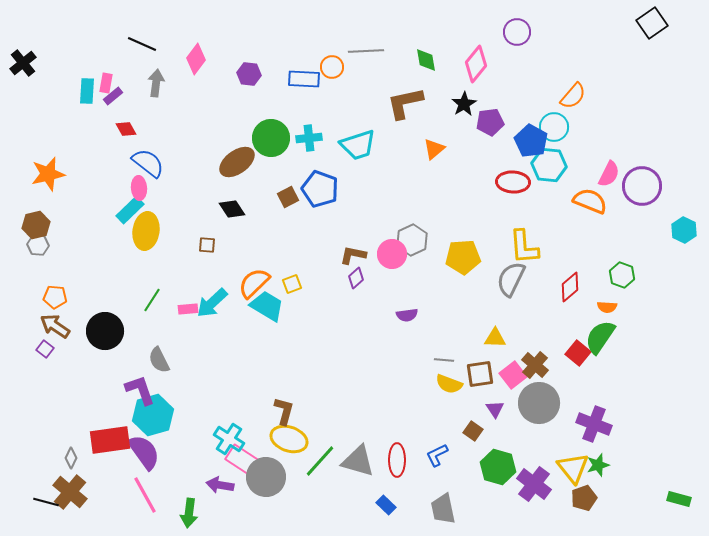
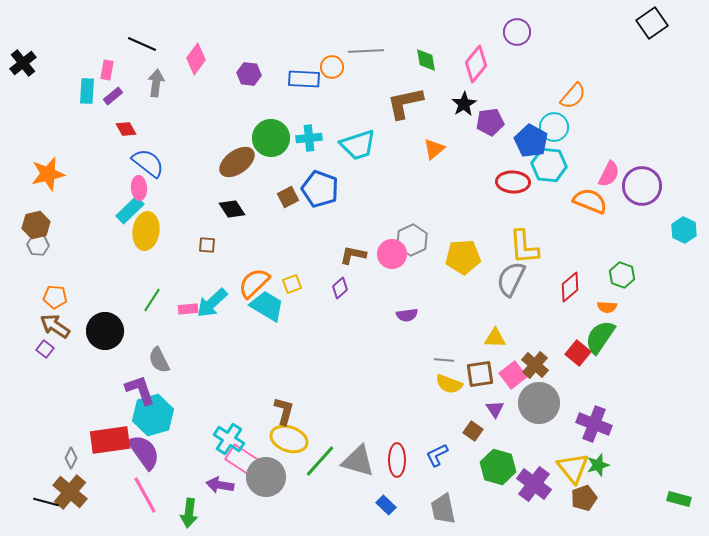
pink rectangle at (106, 83): moved 1 px right, 13 px up
purple diamond at (356, 278): moved 16 px left, 10 px down
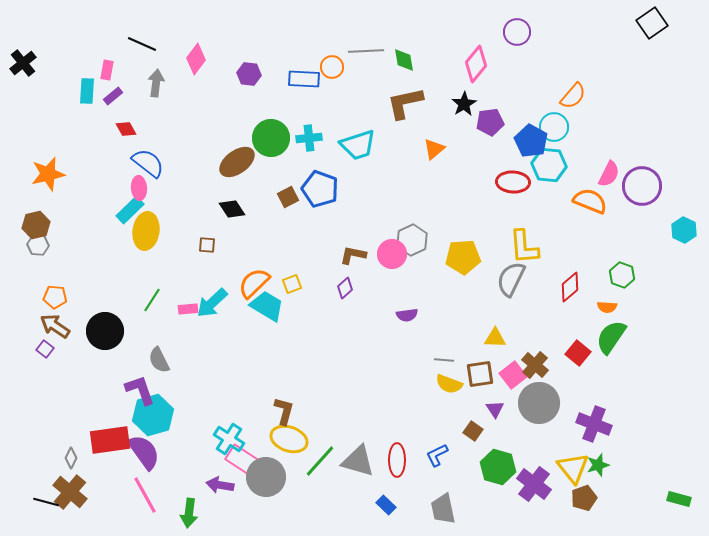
green diamond at (426, 60): moved 22 px left
purple diamond at (340, 288): moved 5 px right
green semicircle at (600, 337): moved 11 px right
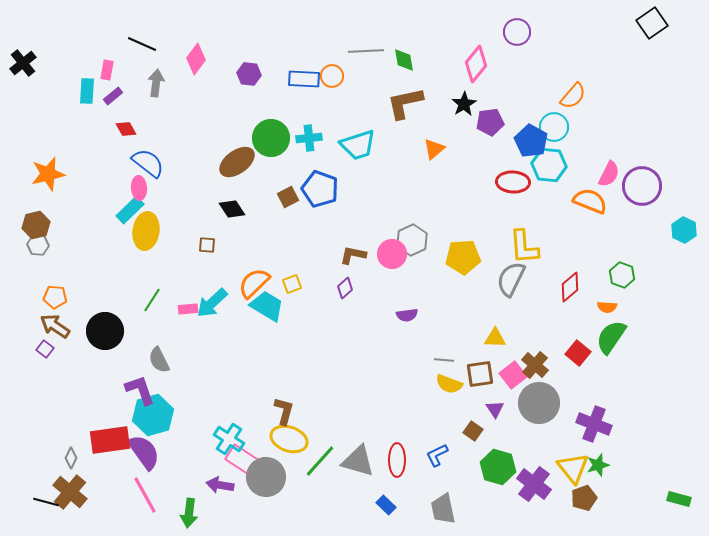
orange circle at (332, 67): moved 9 px down
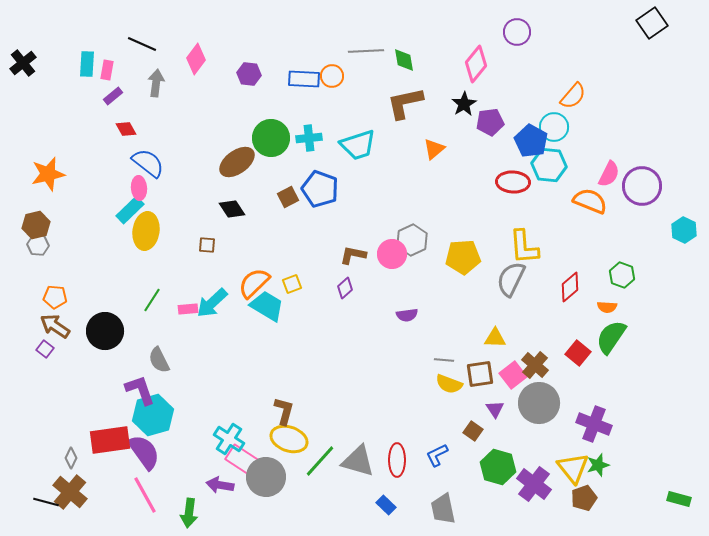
cyan rectangle at (87, 91): moved 27 px up
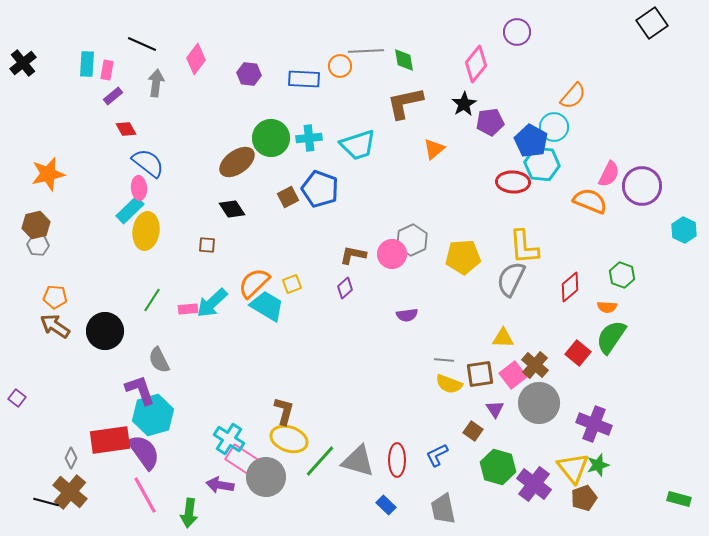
orange circle at (332, 76): moved 8 px right, 10 px up
cyan hexagon at (549, 165): moved 7 px left, 1 px up
yellow triangle at (495, 338): moved 8 px right
purple square at (45, 349): moved 28 px left, 49 px down
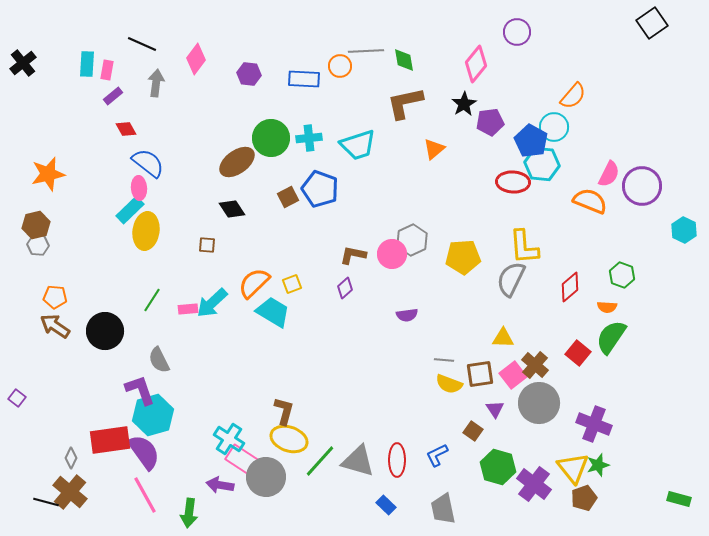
cyan trapezoid at (267, 306): moved 6 px right, 6 px down
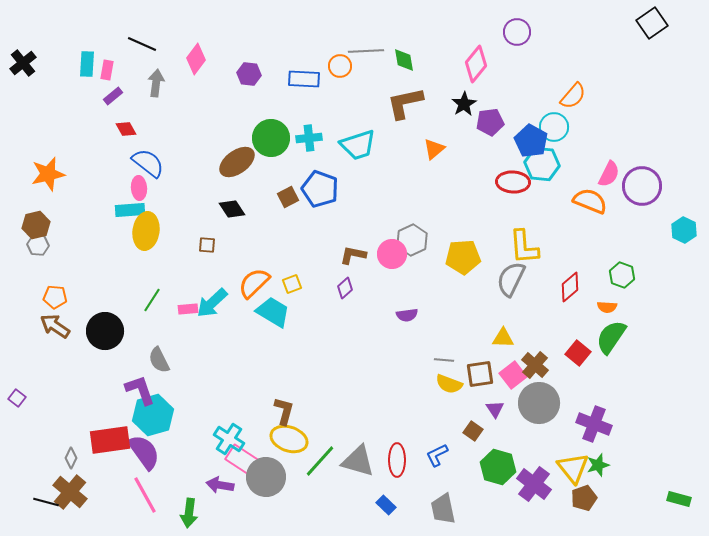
cyan rectangle at (130, 210): rotated 40 degrees clockwise
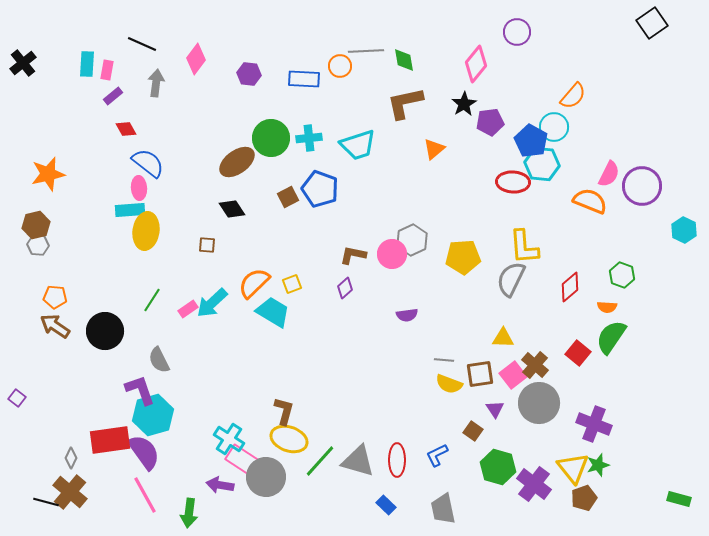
pink rectangle at (188, 309): rotated 30 degrees counterclockwise
